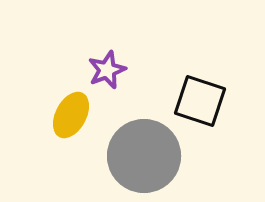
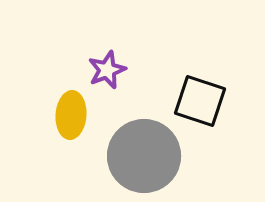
yellow ellipse: rotated 24 degrees counterclockwise
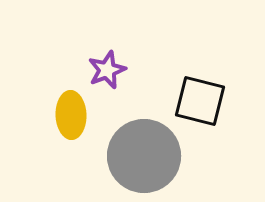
black square: rotated 4 degrees counterclockwise
yellow ellipse: rotated 6 degrees counterclockwise
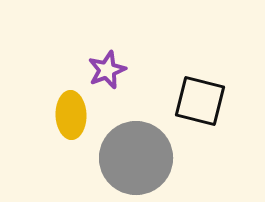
gray circle: moved 8 px left, 2 px down
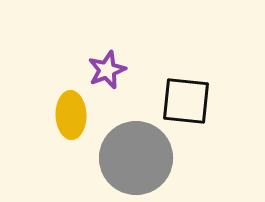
black square: moved 14 px left; rotated 8 degrees counterclockwise
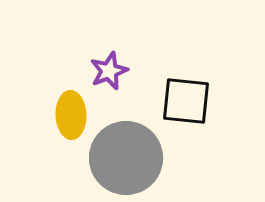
purple star: moved 2 px right, 1 px down
gray circle: moved 10 px left
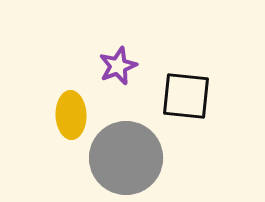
purple star: moved 9 px right, 5 px up
black square: moved 5 px up
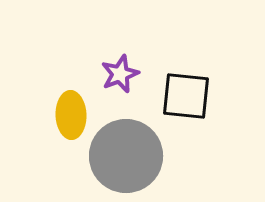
purple star: moved 2 px right, 8 px down
gray circle: moved 2 px up
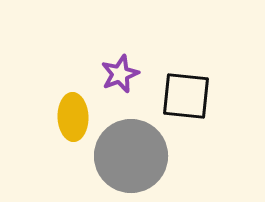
yellow ellipse: moved 2 px right, 2 px down
gray circle: moved 5 px right
